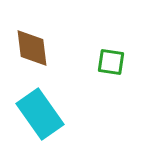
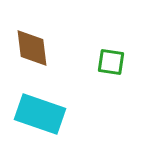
cyan rectangle: rotated 36 degrees counterclockwise
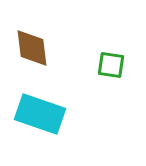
green square: moved 3 px down
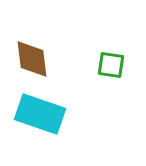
brown diamond: moved 11 px down
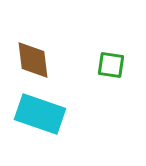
brown diamond: moved 1 px right, 1 px down
